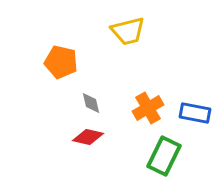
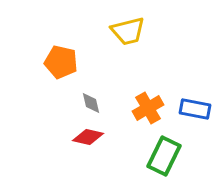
blue rectangle: moved 4 px up
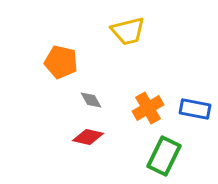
gray diamond: moved 3 px up; rotated 15 degrees counterclockwise
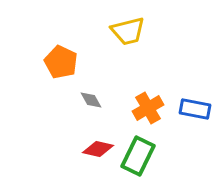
orange pentagon: rotated 12 degrees clockwise
red diamond: moved 10 px right, 12 px down
green rectangle: moved 26 px left
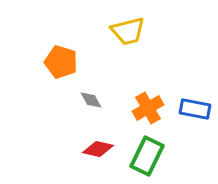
orange pentagon: rotated 8 degrees counterclockwise
green rectangle: moved 9 px right
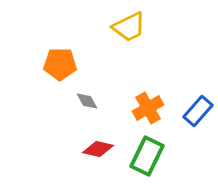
yellow trapezoid: moved 1 px right, 4 px up; rotated 12 degrees counterclockwise
orange pentagon: moved 1 px left, 2 px down; rotated 16 degrees counterclockwise
gray diamond: moved 4 px left, 1 px down
blue rectangle: moved 3 px right, 2 px down; rotated 60 degrees counterclockwise
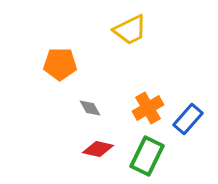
yellow trapezoid: moved 1 px right, 3 px down
gray diamond: moved 3 px right, 7 px down
blue rectangle: moved 10 px left, 8 px down
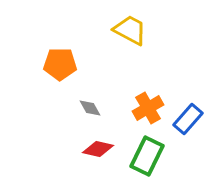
yellow trapezoid: rotated 126 degrees counterclockwise
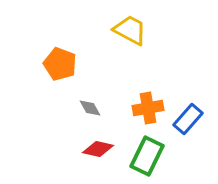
orange pentagon: rotated 20 degrees clockwise
orange cross: rotated 20 degrees clockwise
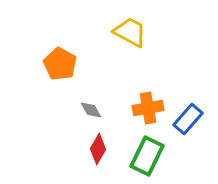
yellow trapezoid: moved 2 px down
orange pentagon: rotated 8 degrees clockwise
gray diamond: moved 1 px right, 2 px down
red diamond: rotated 72 degrees counterclockwise
